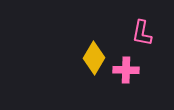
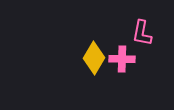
pink cross: moved 4 px left, 11 px up
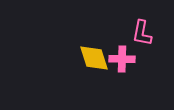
yellow diamond: rotated 48 degrees counterclockwise
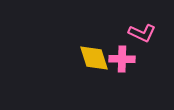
pink L-shape: rotated 76 degrees counterclockwise
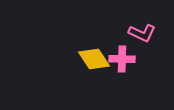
yellow diamond: moved 1 px down; rotated 16 degrees counterclockwise
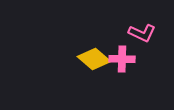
yellow diamond: rotated 16 degrees counterclockwise
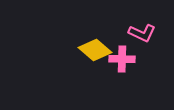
yellow diamond: moved 1 px right, 9 px up
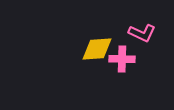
yellow diamond: moved 2 px right, 1 px up; rotated 44 degrees counterclockwise
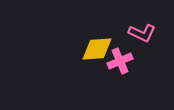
pink cross: moved 2 px left, 2 px down; rotated 25 degrees counterclockwise
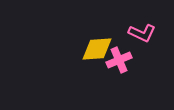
pink cross: moved 1 px left, 1 px up
